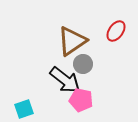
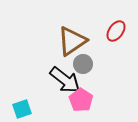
pink pentagon: rotated 20 degrees clockwise
cyan square: moved 2 px left
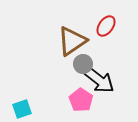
red ellipse: moved 10 px left, 5 px up
black arrow: moved 34 px right
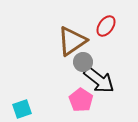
gray circle: moved 2 px up
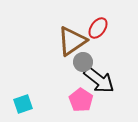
red ellipse: moved 8 px left, 2 px down
cyan square: moved 1 px right, 5 px up
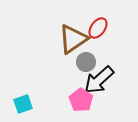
brown triangle: moved 1 px right, 2 px up
gray circle: moved 3 px right
black arrow: rotated 100 degrees clockwise
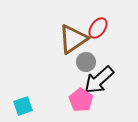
cyan square: moved 2 px down
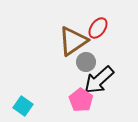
brown triangle: moved 2 px down
cyan square: rotated 36 degrees counterclockwise
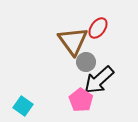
brown triangle: rotated 32 degrees counterclockwise
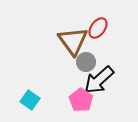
cyan square: moved 7 px right, 6 px up
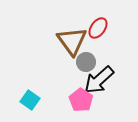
brown triangle: moved 1 px left
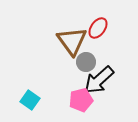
pink pentagon: rotated 25 degrees clockwise
